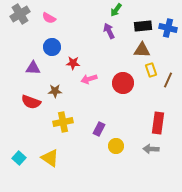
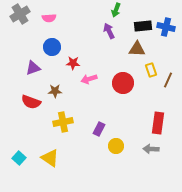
green arrow: rotated 16 degrees counterclockwise
pink semicircle: rotated 32 degrees counterclockwise
blue cross: moved 2 px left, 1 px up
brown triangle: moved 5 px left, 1 px up
purple triangle: rotated 21 degrees counterclockwise
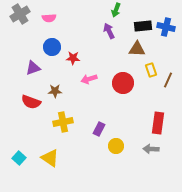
red star: moved 5 px up
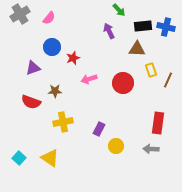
green arrow: moved 3 px right; rotated 64 degrees counterclockwise
pink semicircle: rotated 48 degrees counterclockwise
red star: rotated 24 degrees counterclockwise
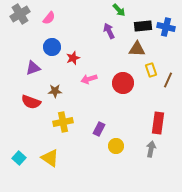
gray arrow: rotated 98 degrees clockwise
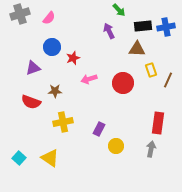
gray cross: rotated 12 degrees clockwise
blue cross: rotated 24 degrees counterclockwise
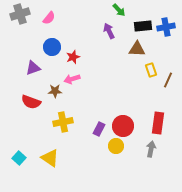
red star: moved 1 px up
pink arrow: moved 17 px left
red circle: moved 43 px down
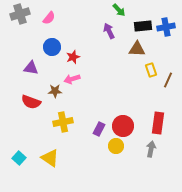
purple triangle: moved 2 px left; rotated 28 degrees clockwise
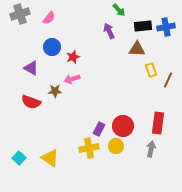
purple triangle: rotated 21 degrees clockwise
yellow cross: moved 26 px right, 26 px down
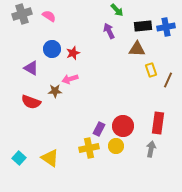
green arrow: moved 2 px left
gray cross: moved 2 px right
pink semicircle: moved 2 px up; rotated 96 degrees counterclockwise
blue circle: moved 2 px down
red star: moved 4 px up
pink arrow: moved 2 px left
